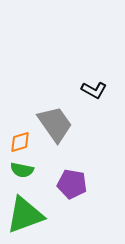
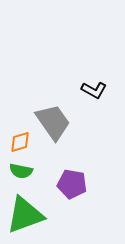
gray trapezoid: moved 2 px left, 2 px up
green semicircle: moved 1 px left, 1 px down
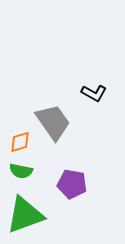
black L-shape: moved 3 px down
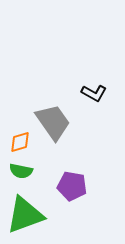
purple pentagon: moved 2 px down
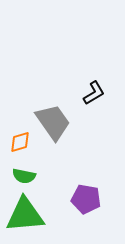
black L-shape: rotated 60 degrees counterclockwise
green semicircle: moved 3 px right, 5 px down
purple pentagon: moved 14 px right, 13 px down
green triangle: rotated 15 degrees clockwise
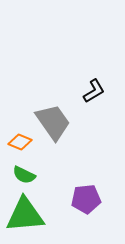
black L-shape: moved 2 px up
orange diamond: rotated 40 degrees clockwise
green semicircle: moved 1 px up; rotated 15 degrees clockwise
purple pentagon: rotated 16 degrees counterclockwise
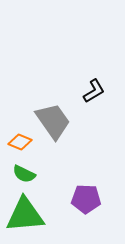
gray trapezoid: moved 1 px up
green semicircle: moved 1 px up
purple pentagon: rotated 8 degrees clockwise
